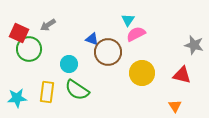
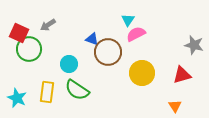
red triangle: rotated 30 degrees counterclockwise
cyan star: rotated 30 degrees clockwise
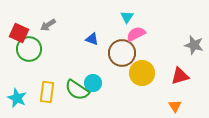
cyan triangle: moved 1 px left, 3 px up
brown circle: moved 14 px right, 1 px down
cyan circle: moved 24 px right, 19 px down
red triangle: moved 2 px left, 1 px down
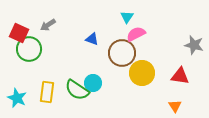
red triangle: rotated 24 degrees clockwise
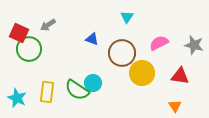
pink semicircle: moved 23 px right, 9 px down
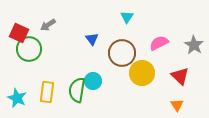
blue triangle: rotated 32 degrees clockwise
gray star: rotated 18 degrees clockwise
red triangle: rotated 36 degrees clockwise
cyan circle: moved 2 px up
green semicircle: rotated 65 degrees clockwise
orange triangle: moved 2 px right, 1 px up
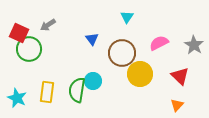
yellow circle: moved 2 px left, 1 px down
orange triangle: rotated 16 degrees clockwise
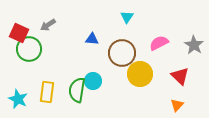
blue triangle: rotated 48 degrees counterclockwise
cyan star: moved 1 px right, 1 px down
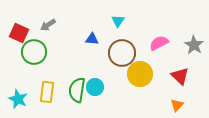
cyan triangle: moved 9 px left, 4 px down
green circle: moved 5 px right, 3 px down
cyan circle: moved 2 px right, 6 px down
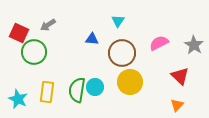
yellow circle: moved 10 px left, 8 px down
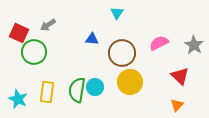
cyan triangle: moved 1 px left, 8 px up
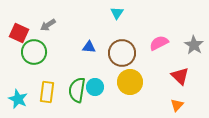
blue triangle: moved 3 px left, 8 px down
